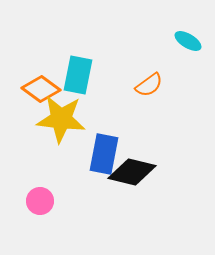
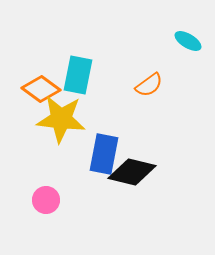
pink circle: moved 6 px right, 1 px up
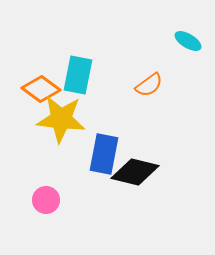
black diamond: moved 3 px right
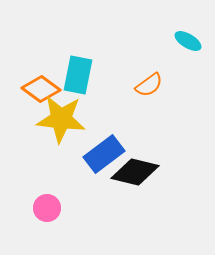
blue rectangle: rotated 42 degrees clockwise
pink circle: moved 1 px right, 8 px down
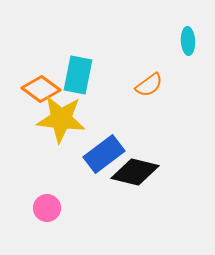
cyan ellipse: rotated 56 degrees clockwise
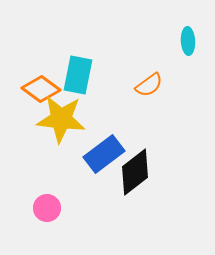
black diamond: rotated 51 degrees counterclockwise
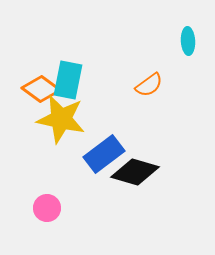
cyan rectangle: moved 10 px left, 5 px down
yellow star: rotated 6 degrees clockwise
black diamond: rotated 54 degrees clockwise
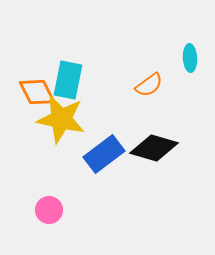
cyan ellipse: moved 2 px right, 17 px down
orange diamond: moved 4 px left, 3 px down; rotated 27 degrees clockwise
black diamond: moved 19 px right, 24 px up
pink circle: moved 2 px right, 2 px down
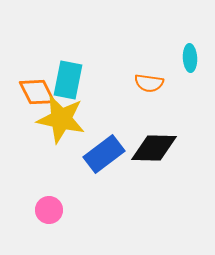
orange semicircle: moved 2 px up; rotated 44 degrees clockwise
black diamond: rotated 15 degrees counterclockwise
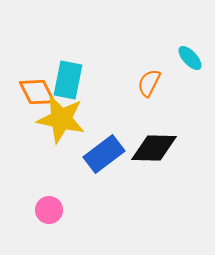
cyan ellipse: rotated 40 degrees counterclockwise
orange semicircle: rotated 108 degrees clockwise
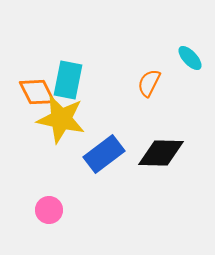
black diamond: moved 7 px right, 5 px down
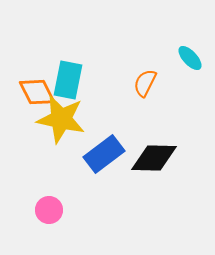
orange semicircle: moved 4 px left
black diamond: moved 7 px left, 5 px down
